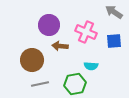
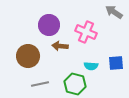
blue square: moved 2 px right, 22 px down
brown circle: moved 4 px left, 4 px up
green hexagon: rotated 25 degrees clockwise
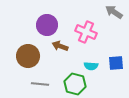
purple circle: moved 2 px left
brown arrow: rotated 14 degrees clockwise
gray line: rotated 18 degrees clockwise
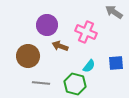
cyan semicircle: moved 2 px left; rotated 56 degrees counterclockwise
gray line: moved 1 px right, 1 px up
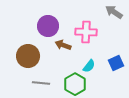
purple circle: moved 1 px right, 1 px down
pink cross: rotated 20 degrees counterclockwise
brown arrow: moved 3 px right, 1 px up
blue square: rotated 21 degrees counterclockwise
green hexagon: rotated 15 degrees clockwise
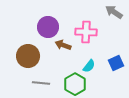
purple circle: moved 1 px down
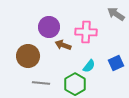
gray arrow: moved 2 px right, 2 px down
purple circle: moved 1 px right
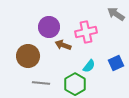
pink cross: rotated 15 degrees counterclockwise
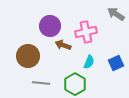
purple circle: moved 1 px right, 1 px up
cyan semicircle: moved 4 px up; rotated 16 degrees counterclockwise
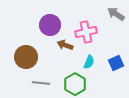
purple circle: moved 1 px up
brown arrow: moved 2 px right
brown circle: moved 2 px left, 1 px down
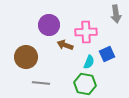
gray arrow: rotated 132 degrees counterclockwise
purple circle: moved 1 px left
pink cross: rotated 10 degrees clockwise
blue square: moved 9 px left, 9 px up
green hexagon: moved 10 px right; rotated 20 degrees counterclockwise
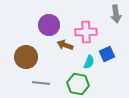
green hexagon: moved 7 px left
